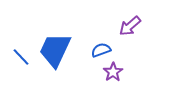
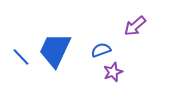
purple arrow: moved 5 px right
purple star: rotated 12 degrees clockwise
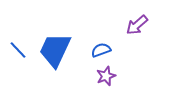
purple arrow: moved 2 px right, 1 px up
blue line: moved 3 px left, 7 px up
purple star: moved 7 px left, 4 px down
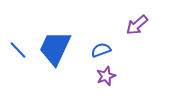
blue trapezoid: moved 2 px up
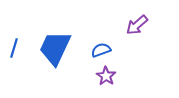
blue line: moved 4 px left, 2 px up; rotated 60 degrees clockwise
purple star: rotated 18 degrees counterclockwise
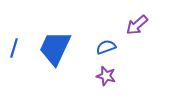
blue semicircle: moved 5 px right, 3 px up
purple star: rotated 18 degrees counterclockwise
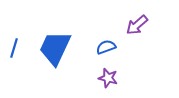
purple star: moved 2 px right, 2 px down
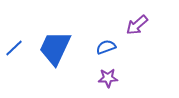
blue line: rotated 30 degrees clockwise
purple star: rotated 18 degrees counterclockwise
